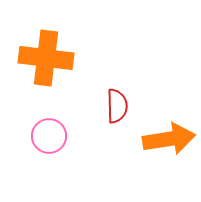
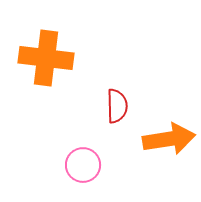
pink circle: moved 34 px right, 29 px down
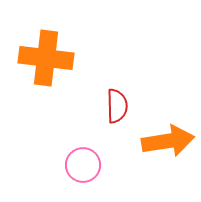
orange arrow: moved 1 px left, 2 px down
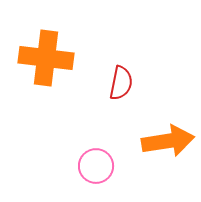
red semicircle: moved 4 px right, 23 px up; rotated 12 degrees clockwise
pink circle: moved 13 px right, 1 px down
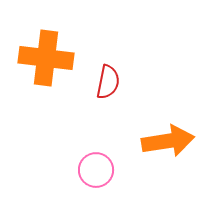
red semicircle: moved 13 px left, 1 px up
pink circle: moved 4 px down
